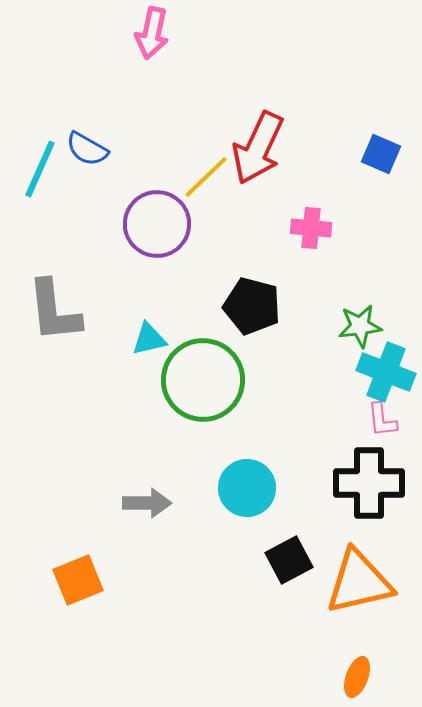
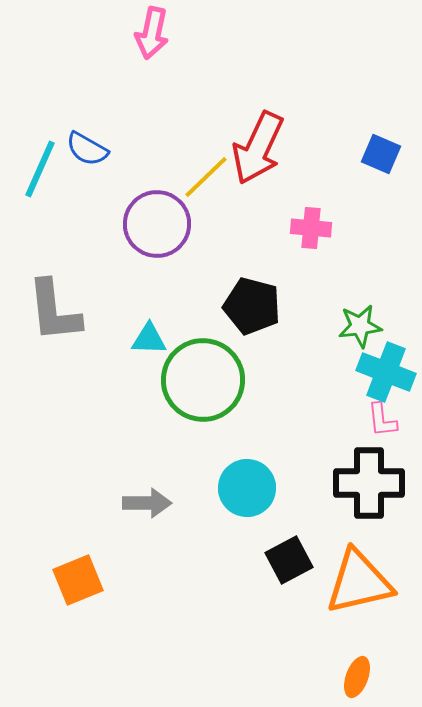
cyan triangle: rotated 15 degrees clockwise
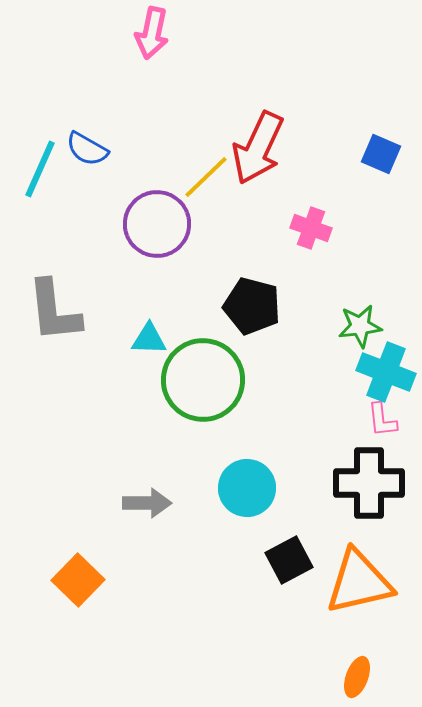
pink cross: rotated 15 degrees clockwise
orange square: rotated 24 degrees counterclockwise
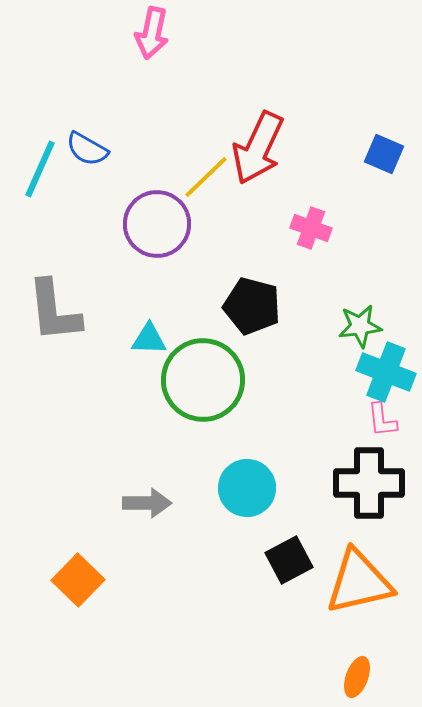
blue square: moved 3 px right
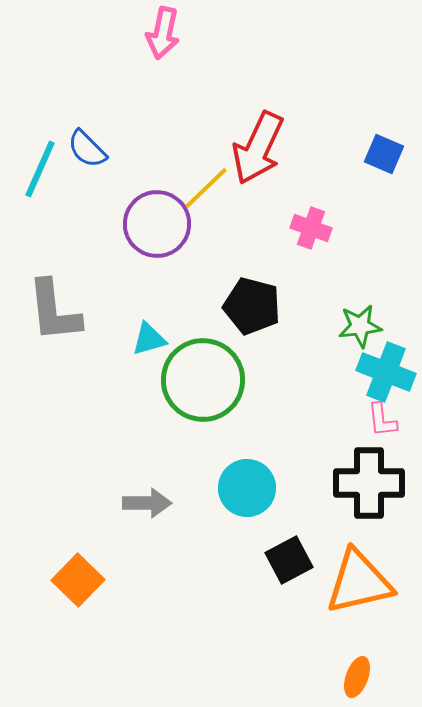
pink arrow: moved 11 px right
blue semicircle: rotated 15 degrees clockwise
yellow line: moved 11 px down
cyan triangle: rotated 18 degrees counterclockwise
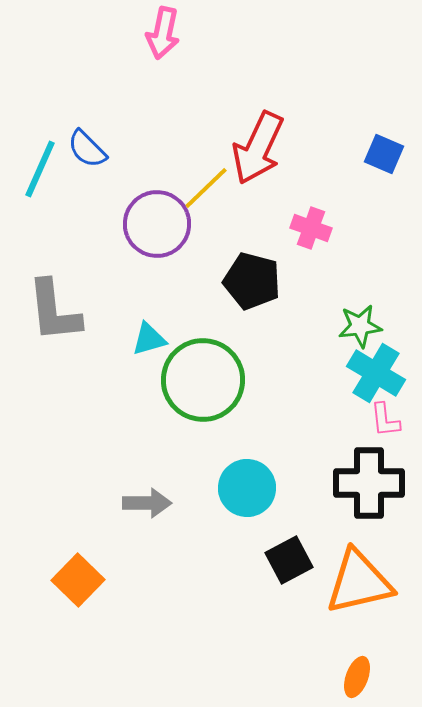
black pentagon: moved 25 px up
cyan cross: moved 10 px left, 1 px down; rotated 10 degrees clockwise
pink L-shape: moved 3 px right
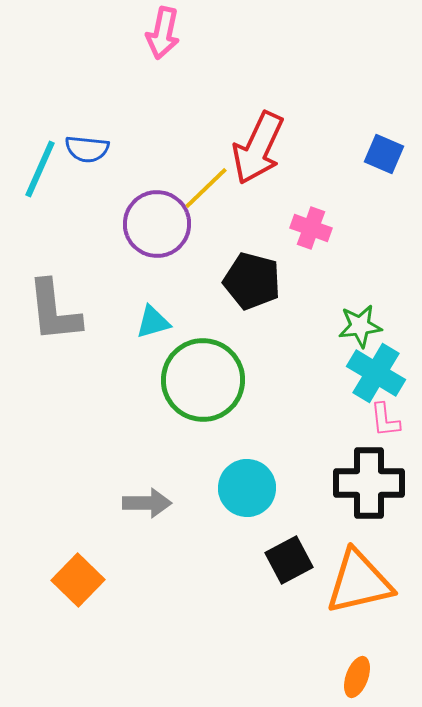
blue semicircle: rotated 39 degrees counterclockwise
cyan triangle: moved 4 px right, 17 px up
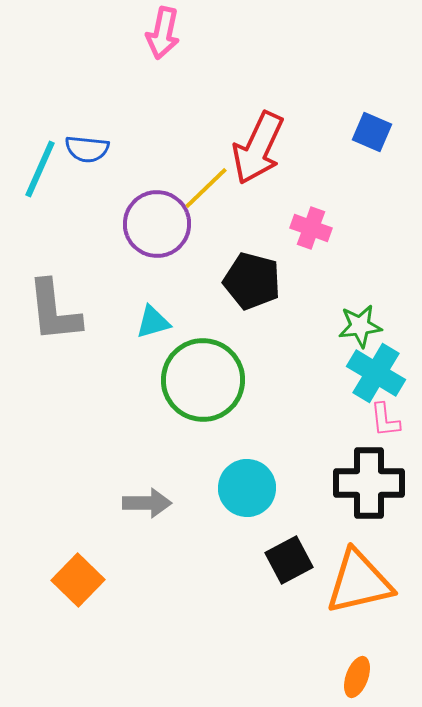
blue square: moved 12 px left, 22 px up
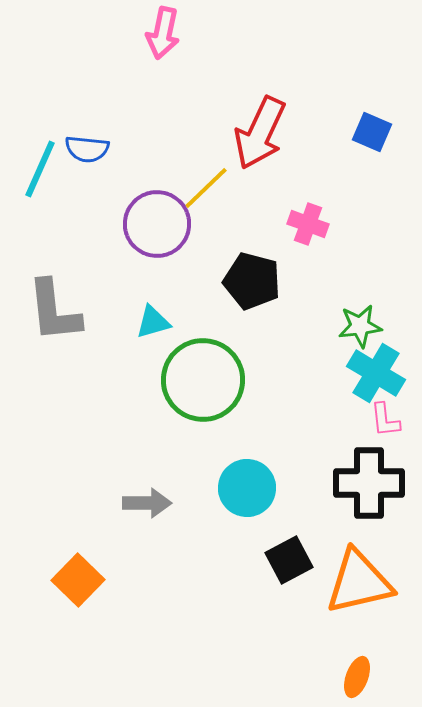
red arrow: moved 2 px right, 15 px up
pink cross: moved 3 px left, 4 px up
